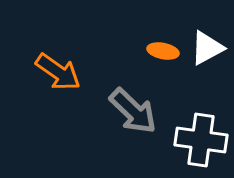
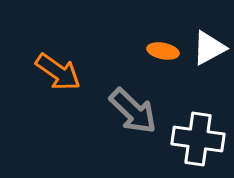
white triangle: moved 2 px right
white cross: moved 3 px left, 1 px up
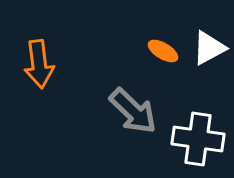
orange ellipse: rotated 20 degrees clockwise
orange arrow: moved 19 px left, 8 px up; rotated 48 degrees clockwise
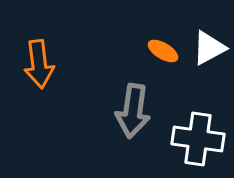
gray arrow: rotated 54 degrees clockwise
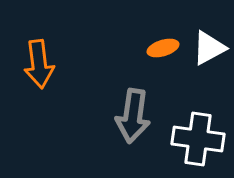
orange ellipse: moved 3 px up; rotated 48 degrees counterclockwise
gray arrow: moved 5 px down
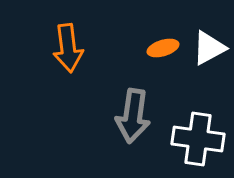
orange arrow: moved 29 px right, 16 px up
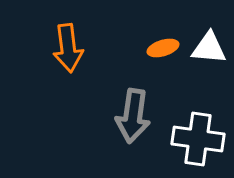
white triangle: rotated 33 degrees clockwise
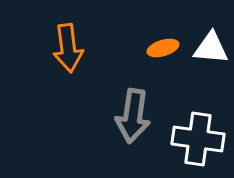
white triangle: moved 2 px right
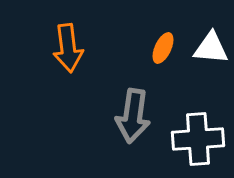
orange ellipse: rotated 48 degrees counterclockwise
white cross: rotated 12 degrees counterclockwise
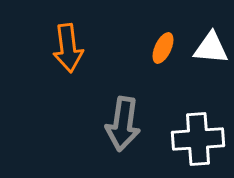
gray arrow: moved 10 px left, 8 px down
